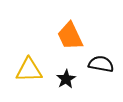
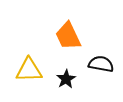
orange trapezoid: moved 2 px left
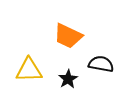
orange trapezoid: rotated 40 degrees counterclockwise
black star: moved 2 px right
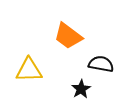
orange trapezoid: rotated 12 degrees clockwise
black star: moved 13 px right, 10 px down
